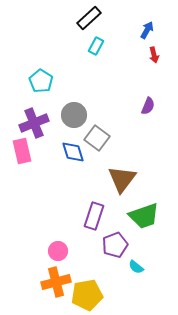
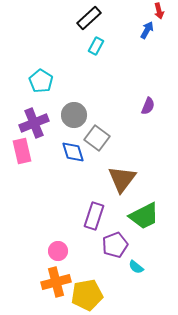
red arrow: moved 5 px right, 44 px up
green trapezoid: rotated 8 degrees counterclockwise
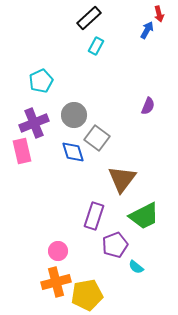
red arrow: moved 3 px down
cyan pentagon: rotated 15 degrees clockwise
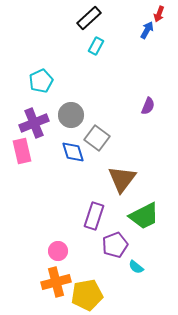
red arrow: rotated 35 degrees clockwise
gray circle: moved 3 px left
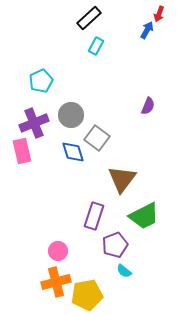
cyan semicircle: moved 12 px left, 4 px down
